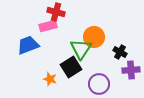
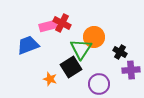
red cross: moved 6 px right, 11 px down; rotated 12 degrees clockwise
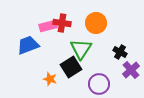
red cross: rotated 18 degrees counterclockwise
orange circle: moved 2 px right, 14 px up
purple cross: rotated 36 degrees counterclockwise
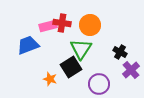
orange circle: moved 6 px left, 2 px down
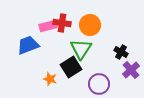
black cross: moved 1 px right
